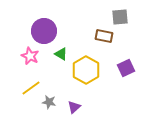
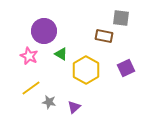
gray square: moved 1 px right, 1 px down; rotated 12 degrees clockwise
pink star: moved 1 px left
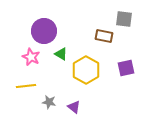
gray square: moved 3 px right, 1 px down
pink star: moved 2 px right, 1 px down
purple square: rotated 12 degrees clockwise
yellow line: moved 5 px left, 2 px up; rotated 30 degrees clockwise
purple triangle: rotated 40 degrees counterclockwise
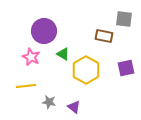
green triangle: moved 2 px right
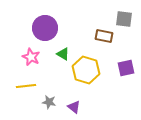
purple circle: moved 1 px right, 3 px up
yellow hexagon: rotated 12 degrees counterclockwise
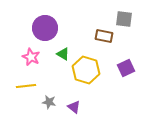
purple square: rotated 12 degrees counterclockwise
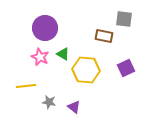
pink star: moved 9 px right
yellow hexagon: rotated 12 degrees counterclockwise
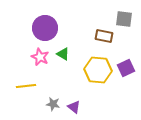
yellow hexagon: moved 12 px right
gray star: moved 4 px right, 2 px down
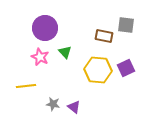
gray square: moved 2 px right, 6 px down
green triangle: moved 2 px right, 2 px up; rotated 16 degrees clockwise
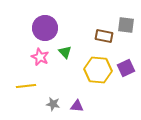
purple triangle: moved 3 px right, 1 px up; rotated 32 degrees counterclockwise
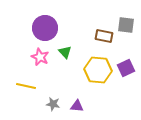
yellow line: rotated 18 degrees clockwise
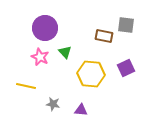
yellow hexagon: moved 7 px left, 4 px down
purple triangle: moved 4 px right, 4 px down
